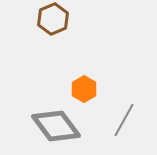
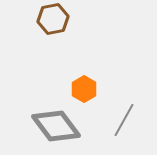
brown hexagon: rotated 12 degrees clockwise
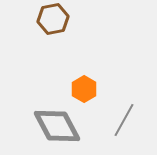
gray diamond: moved 1 px right; rotated 9 degrees clockwise
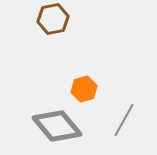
orange hexagon: rotated 15 degrees clockwise
gray diamond: rotated 12 degrees counterclockwise
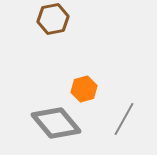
gray line: moved 1 px up
gray diamond: moved 1 px left, 3 px up
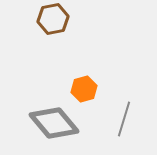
gray line: rotated 12 degrees counterclockwise
gray diamond: moved 2 px left
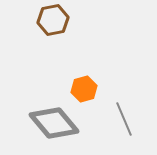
brown hexagon: moved 1 px down
gray line: rotated 40 degrees counterclockwise
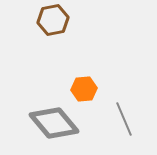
orange hexagon: rotated 10 degrees clockwise
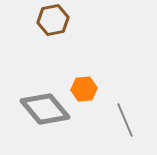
gray line: moved 1 px right, 1 px down
gray diamond: moved 9 px left, 14 px up
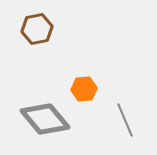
brown hexagon: moved 16 px left, 9 px down
gray diamond: moved 10 px down
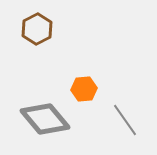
brown hexagon: rotated 16 degrees counterclockwise
gray line: rotated 12 degrees counterclockwise
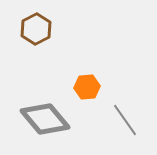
brown hexagon: moved 1 px left
orange hexagon: moved 3 px right, 2 px up
